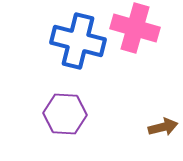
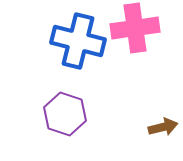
pink cross: rotated 24 degrees counterclockwise
purple hexagon: rotated 15 degrees clockwise
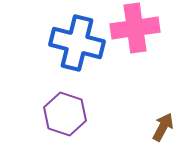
blue cross: moved 1 px left, 2 px down
brown arrow: rotated 48 degrees counterclockwise
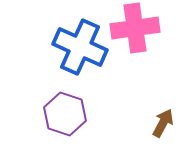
blue cross: moved 3 px right, 4 px down; rotated 10 degrees clockwise
brown arrow: moved 4 px up
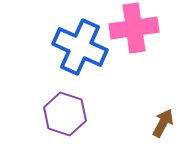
pink cross: moved 1 px left
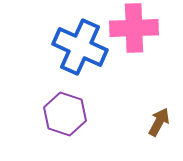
pink cross: rotated 6 degrees clockwise
brown arrow: moved 4 px left, 1 px up
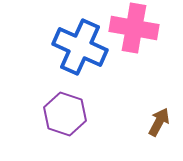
pink cross: rotated 12 degrees clockwise
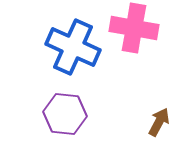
blue cross: moved 7 px left
purple hexagon: rotated 12 degrees counterclockwise
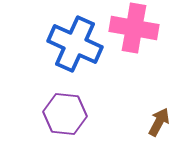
blue cross: moved 2 px right, 3 px up
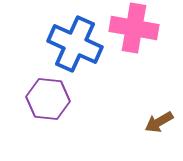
purple hexagon: moved 17 px left, 15 px up
brown arrow: rotated 148 degrees counterclockwise
